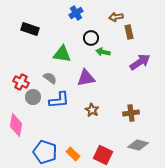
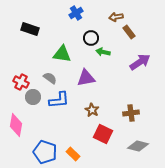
brown rectangle: rotated 24 degrees counterclockwise
gray diamond: moved 1 px down
red square: moved 21 px up
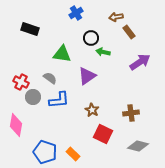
purple triangle: moved 1 px right, 2 px up; rotated 24 degrees counterclockwise
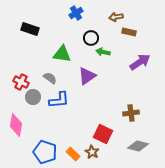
brown rectangle: rotated 40 degrees counterclockwise
brown star: moved 42 px down
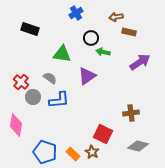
red cross: rotated 14 degrees clockwise
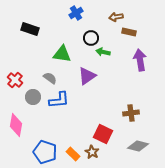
purple arrow: moved 2 px up; rotated 65 degrees counterclockwise
red cross: moved 6 px left, 2 px up
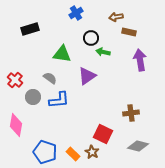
black rectangle: rotated 36 degrees counterclockwise
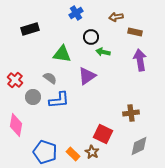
brown rectangle: moved 6 px right
black circle: moved 1 px up
gray diamond: moved 1 px right; rotated 40 degrees counterclockwise
